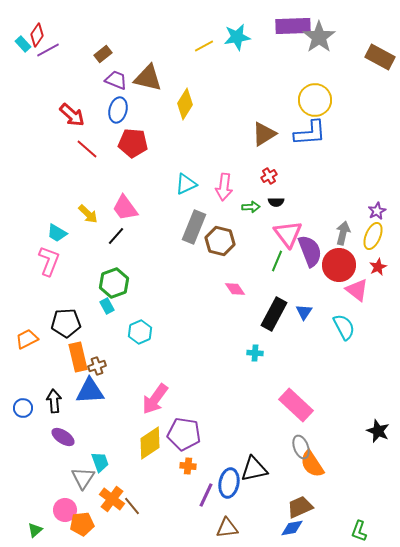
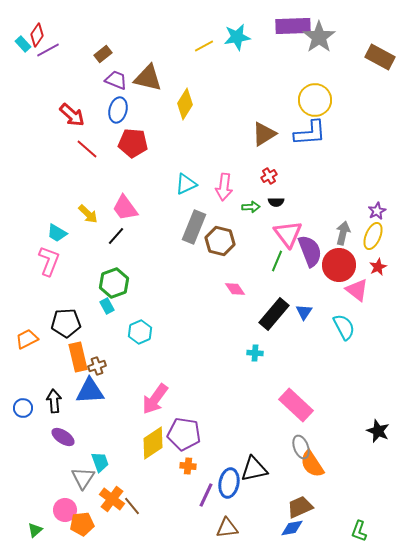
black rectangle at (274, 314): rotated 12 degrees clockwise
yellow diamond at (150, 443): moved 3 px right
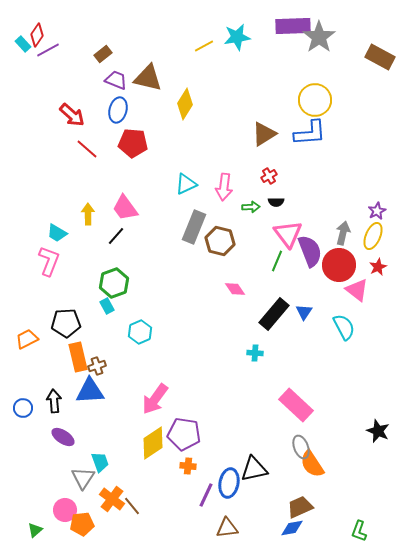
yellow arrow at (88, 214): rotated 135 degrees counterclockwise
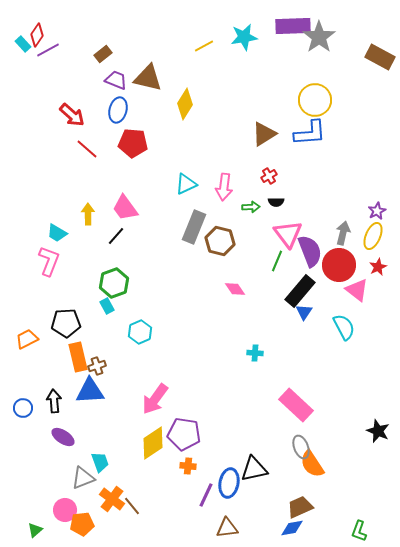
cyan star at (237, 37): moved 7 px right
black rectangle at (274, 314): moved 26 px right, 23 px up
gray triangle at (83, 478): rotated 35 degrees clockwise
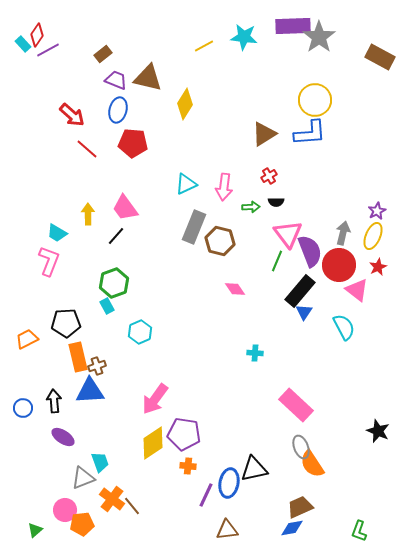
cyan star at (244, 37): rotated 16 degrees clockwise
brown triangle at (227, 528): moved 2 px down
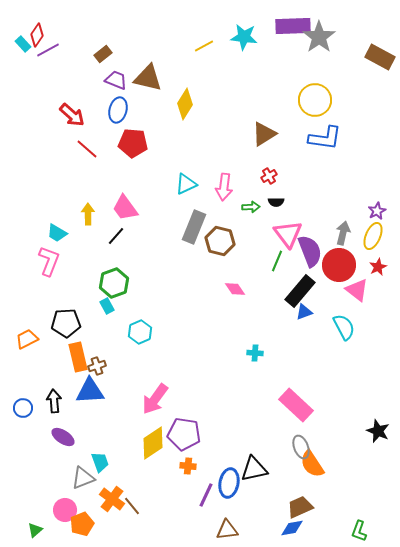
blue L-shape at (310, 133): moved 15 px right, 5 px down; rotated 12 degrees clockwise
blue triangle at (304, 312): rotated 36 degrees clockwise
orange pentagon at (82, 524): rotated 15 degrees counterclockwise
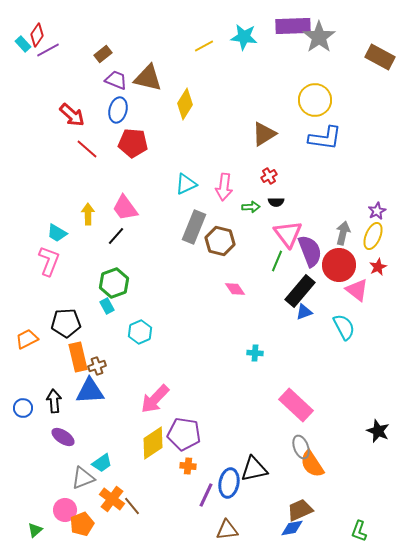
pink arrow at (155, 399): rotated 8 degrees clockwise
cyan trapezoid at (100, 462): moved 2 px right, 1 px down; rotated 75 degrees clockwise
brown trapezoid at (300, 507): moved 3 px down
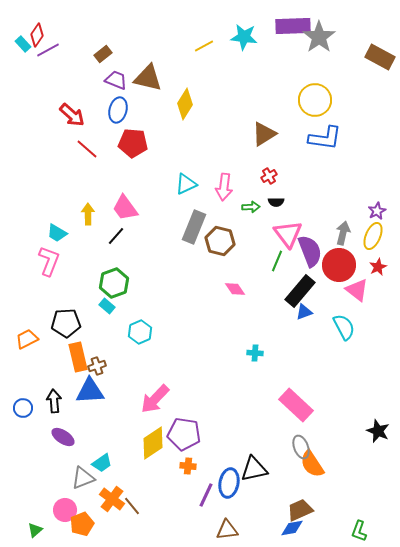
cyan rectangle at (107, 306): rotated 21 degrees counterclockwise
